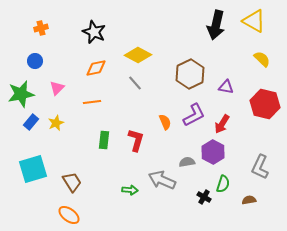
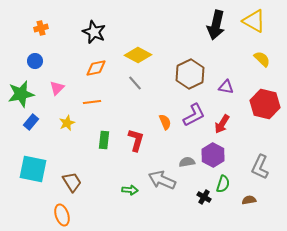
yellow star: moved 11 px right
purple hexagon: moved 3 px down
cyan square: rotated 28 degrees clockwise
orange ellipse: moved 7 px left; rotated 35 degrees clockwise
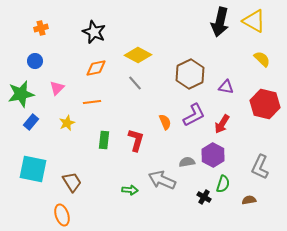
black arrow: moved 4 px right, 3 px up
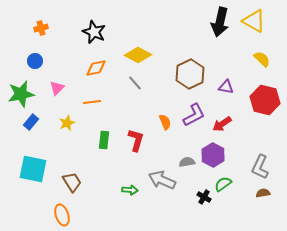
red hexagon: moved 4 px up
red arrow: rotated 24 degrees clockwise
green semicircle: rotated 144 degrees counterclockwise
brown semicircle: moved 14 px right, 7 px up
